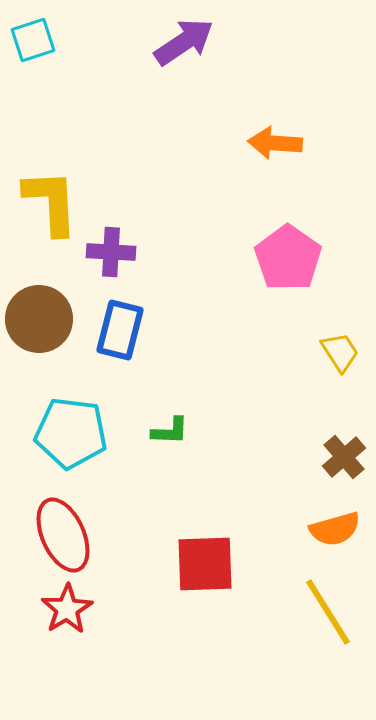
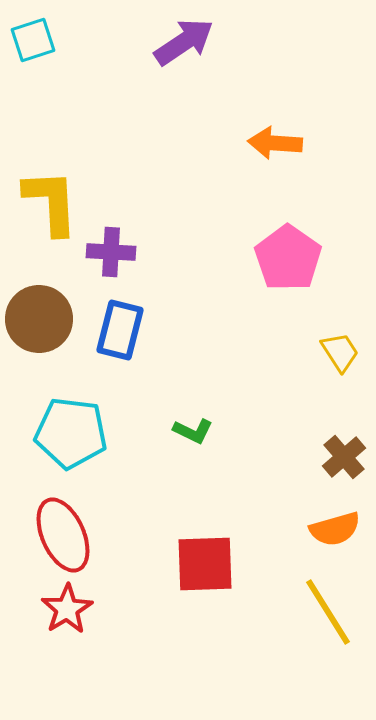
green L-shape: moved 23 px right; rotated 24 degrees clockwise
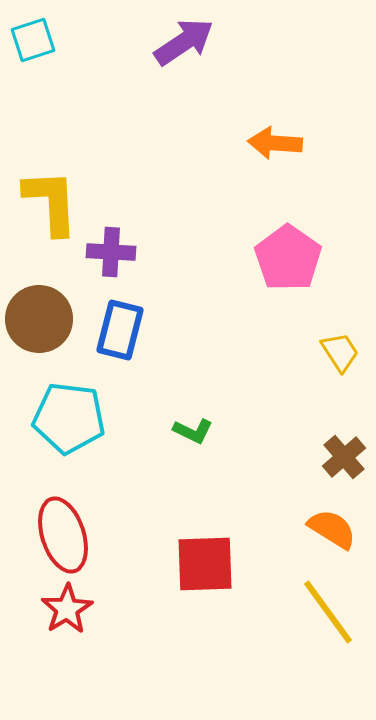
cyan pentagon: moved 2 px left, 15 px up
orange semicircle: moved 3 px left; rotated 132 degrees counterclockwise
red ellipse: rotated 6 degrees clockwise
yellow line: rotated 4 degrees counterclockwise
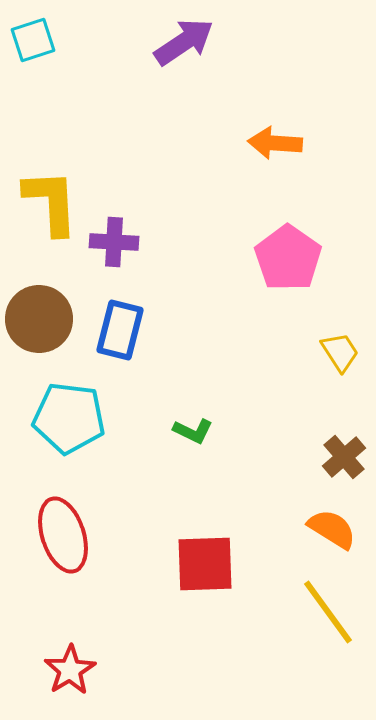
purple cross: moved 3 px right, 10 px up
red star: moved 3 px right, 61 px down
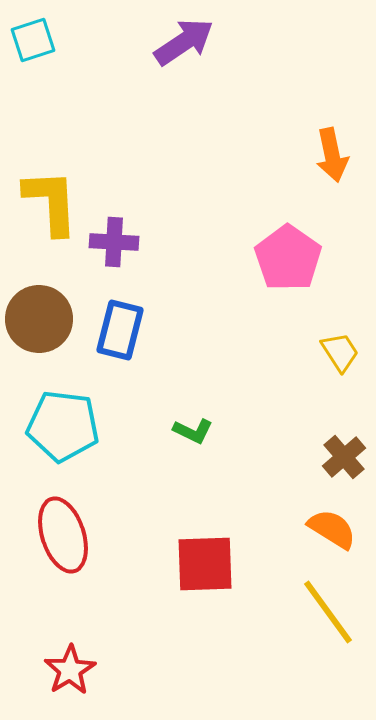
orange arrow: moved 57 px right, 12 px down; rotated 106 degrees counterclockwise
cyan pentagon: moved 6 px left, 8 px down
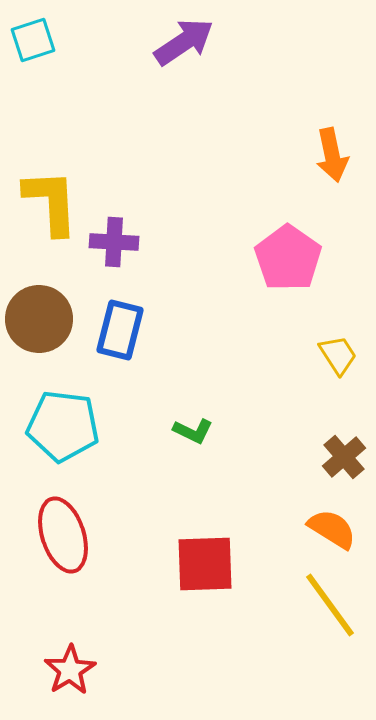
yellow trapezoid: moved 2 px left, 3 px down
yellow line: moved 2 px right, 7 px up
